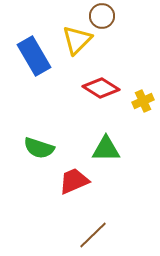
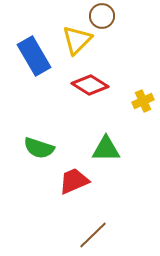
red diamond: moved 11 px left, 3 px up
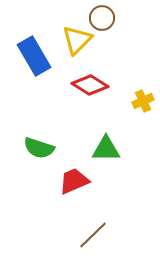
brown circle: moved 2 px down
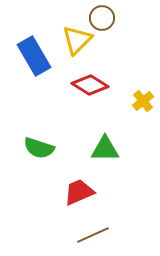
yellow cross: rotated 15 degrees counterclockwise
green triangle: moved 1 px left
red trapezoid: moved 5 px right, 11 px down
brown line: rotated 20 degrees clockwise
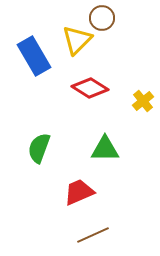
red diamond: moved 3 px down
green semicircle: rotated 92 degrees clockwise
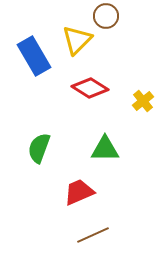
brown circle: moved 4 px right, 2 px up
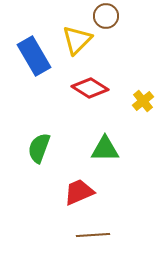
brown line: rotated 20 degrees clockwise
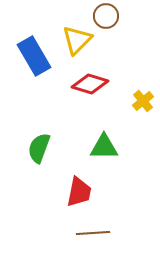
red diamond: moved 4 px up; rotated 15 degrees counterclockwise
green triangle: moved 1 px left, 2 px up
red trapezoid: rotated 124 degrees clockwise
brown line: moved 2 px up
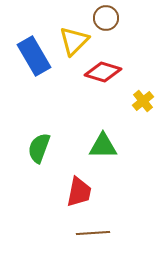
brown circle: moved 2 px down
yellow triangle: moved 3 px left, 1 px down
red diamond: moved 13 px right, 12 px up
green triangle: moved 1 px left, 1 px up
